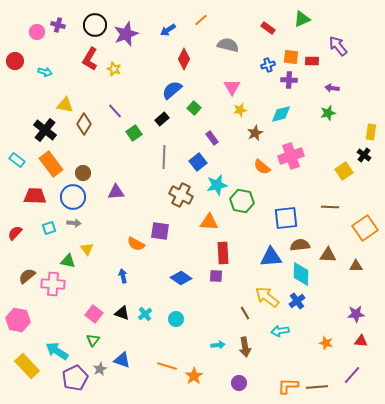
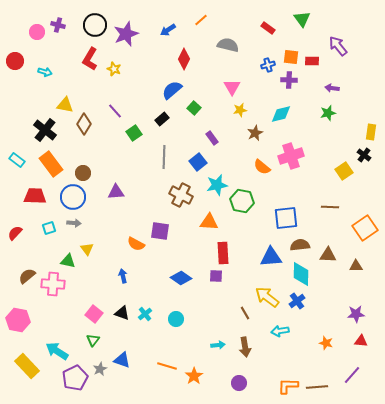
green triangle at (302, 19): rotated 42 degrees counterclockwise
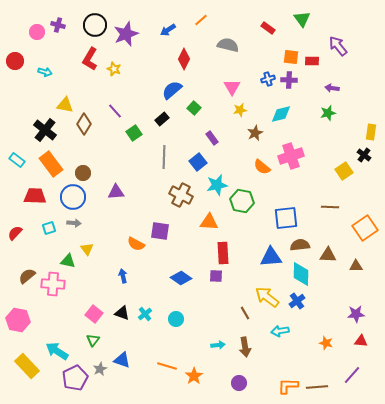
blue cross at (268, 65): moved 14 px down
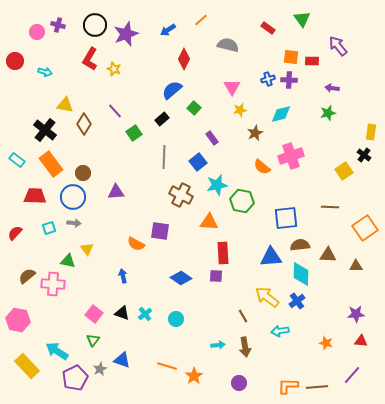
brown line at (245, 313): moved 2 px left, 3 px down
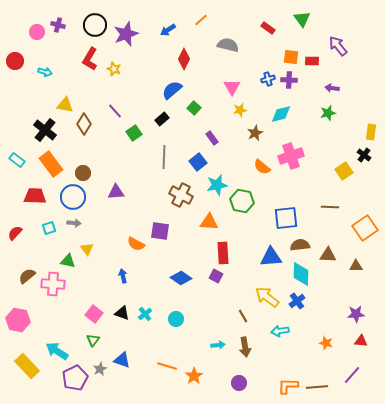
purple square at (216, 276): rotated 24 degrees clockwise
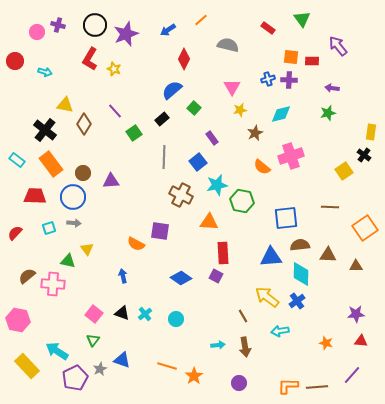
purple triangle at (116, 192): moved 5 px left, 11 px up
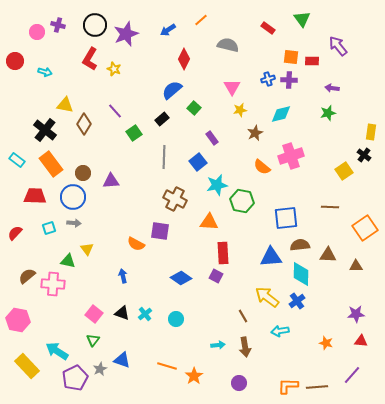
brown cross at (181, 195): moved 6 px left, 4 px down
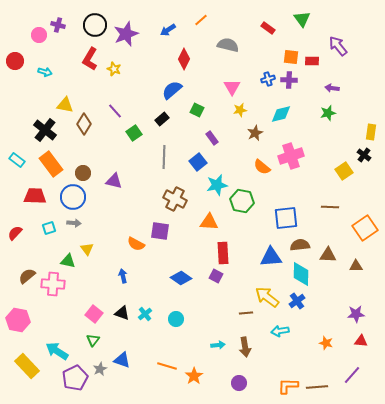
pink circle at (37, 32): moved 2 px right, 3 px down
green square at (194, 108): moved 3 px right, 2 px down; rotated 16 degrees counterclockwise
purple triangle at (111, 181): moved 3 px right; rotated 18 degrees clockwise
brown line at (243, 316): moved 3 px right, 3 px up; rotated 64 degrees counterclockwise
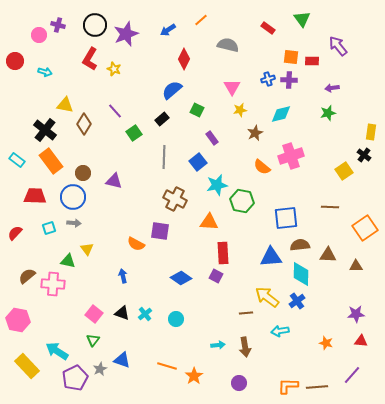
purple arrow at (332, 88): rotated 16 degrees counterclockwise
orange rectangle at (51, 164): moved 3 px up
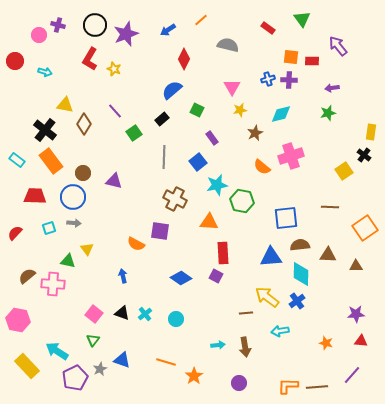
orange line at (167, 366): moved 1 px left, 4 px up
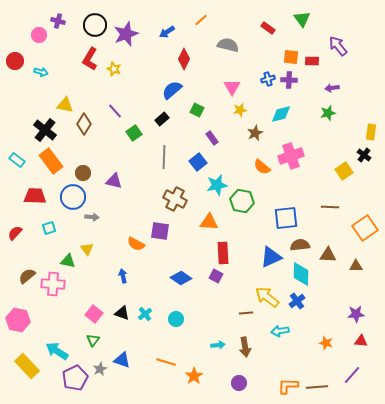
purple cross at (58, 25): moved 4 px up
blue arrow at (168, 30): moved 1 px left, 2 px down
cyan arrow at (45, 72): moved 4 px left
gray arrow at (74, 223): moved 18 px right, 6 px up
blue triangle at (271, 257): rotated 20 degrees counterclockwise
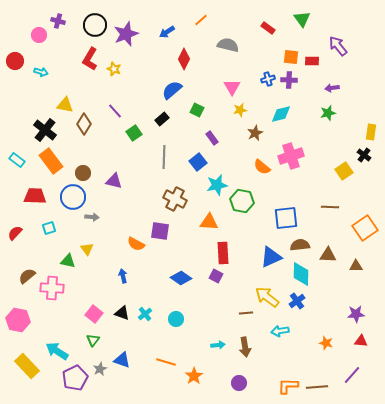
pink cross at (53, 284): moved 1 px left, 4 px down
